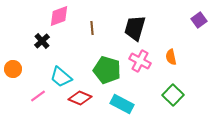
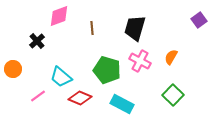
black cross: moved 5 px left
orange semicircle: rotated 42 degrees clockwise
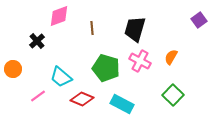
black trapezoid: moved 1 px down
green pentagon: moved 1 px left, 2 px up
red diamond: moved 2 px right, 1 px down
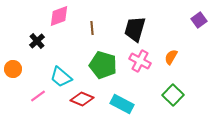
green pentagon: moved 3 px left, 3 px up
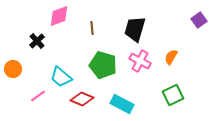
green square: rotated 20 degrees clockwise
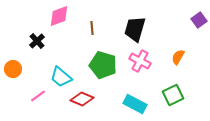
orange semicircle: moved 7 px right
cyan rectangle: moved 13 px right
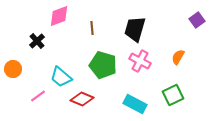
purple square: moved 2 px left
